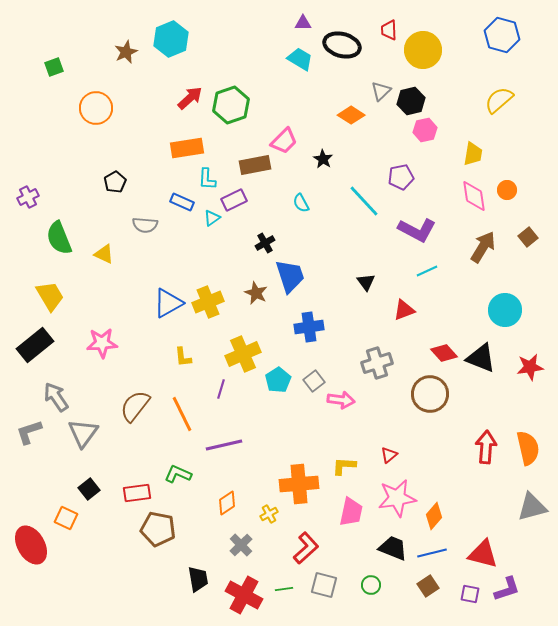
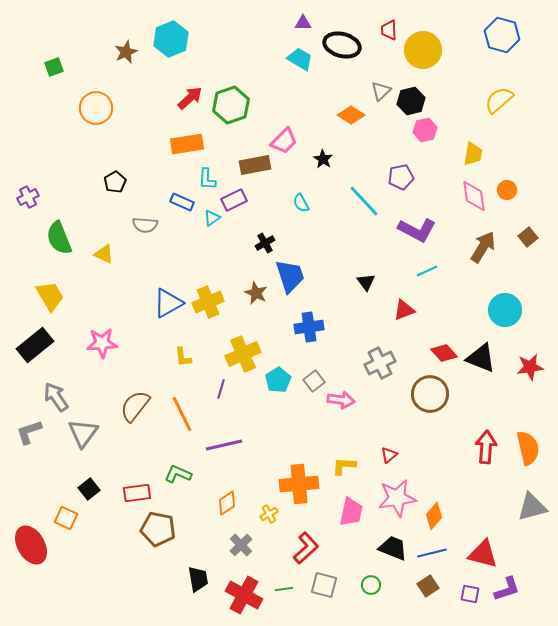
orange rectangle at (187, 148): moved 4 px up
gray cross at (377, 363): moved 3 px right; rotated 8 degrees counterclockwise
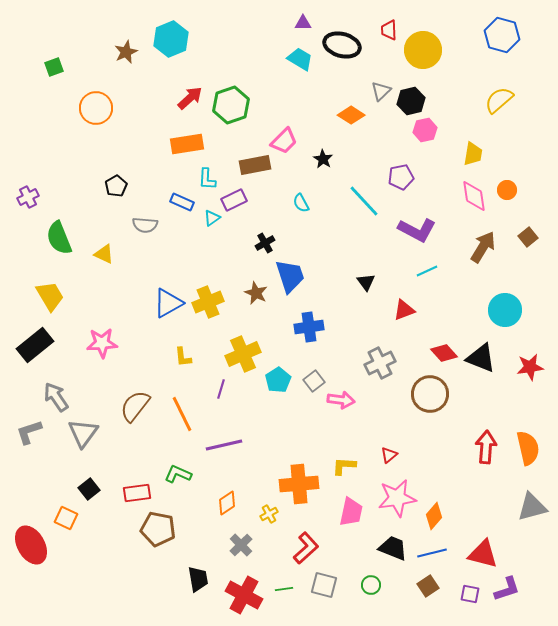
black pentagon at (115, 182): moved 1 px right, 4 px down
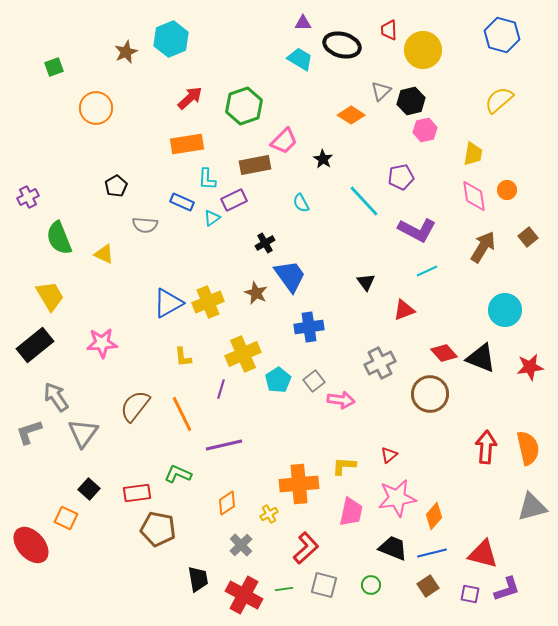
green hexagon at (231, 105): moved 13 px right, 1 px down
blue trapezoid at (290, 276): rotated 18 degrees counterclockwise
black square at (89, 489): rotated 10 degrees counterclockwise
red ellipse at (31, 545): rotated 12 degrees counterclockwise
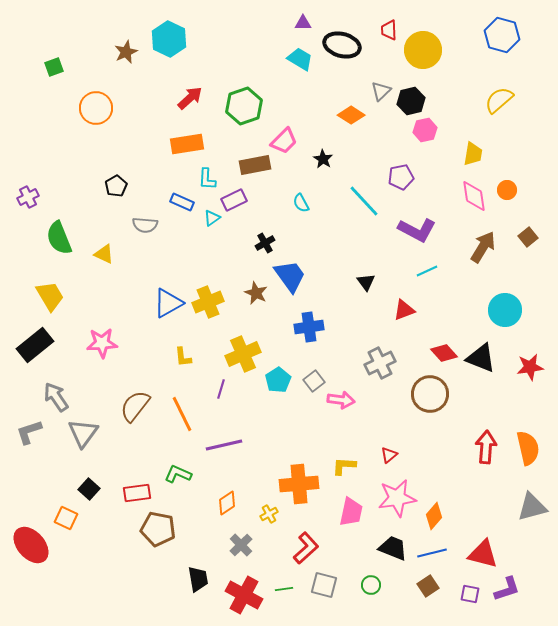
cyan hexagon at (171, 39): moved 2 px left; rotated 12 degrees counterclockwise
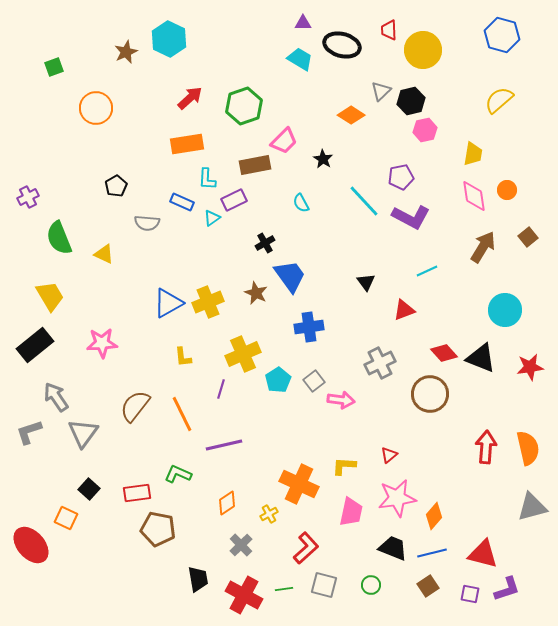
gray semicircle at (145, 225): moved 2 px right, 2 px up
purple L-shape at (417, 230): moved 6 px left, 13 px up
orange cross at (299, 484): rotated 30 degrees clockwise
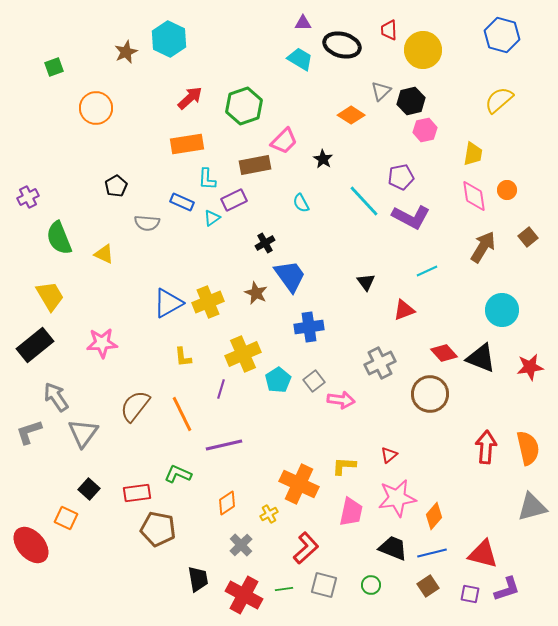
cyan circle at (505, 310): moved 3 px left
